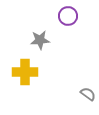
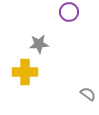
purple circle: moved 1 px right, 4 px up
gray star: moved 1 px left, 4 px down
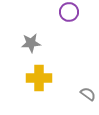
gray star: moved 8 px left, 1 px up
yellow cross: moved 14 px right, 6 px down
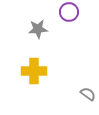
gray star: moved 7 px right, 14 px up
yellow cross: moved 5 px left, 7 px up
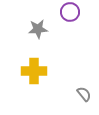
purple circle: moved 1 px right
gray semicircle: moved 4 px left; rotated 14 degrees clockwise
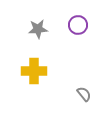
purple circle: moved 8 px right, 13 px down
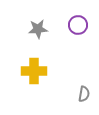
gray semicircle: rotated 49 degrees clockwise
